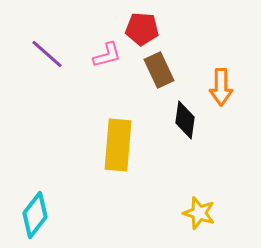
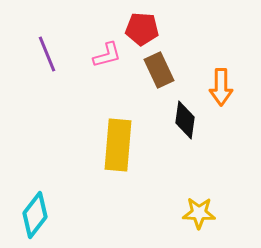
purple line: rotated 27 degrees clockwise
yellow star: rotated 16 degrees counterclockwise
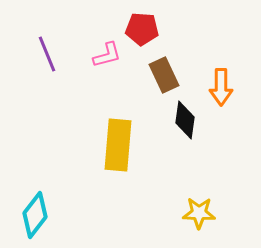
brown rectangle: moved 5 px right, 5 px down
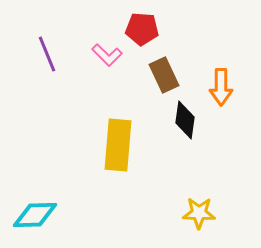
pink L-shape: rotated 60 degrees clockwise
cyan diamond: rotated 51 degrees clockwise
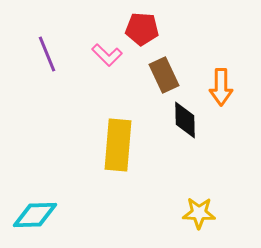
black diamond: rotated 9 degrees counterclockwise
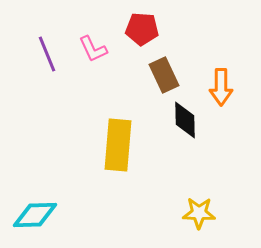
pink L-shape: moved 14 px left, 6 px up; rotated 20 degrees clockwise
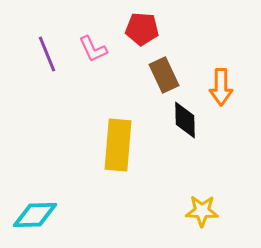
yellow star: moved 3 px right, 2 px up
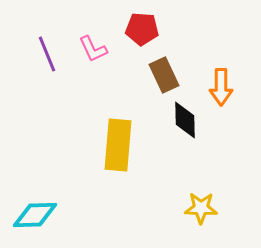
yellow star: moved 1 px left, 3 px up
